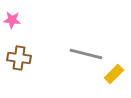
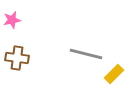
pink star: rotated 18 degrees counterclockwise
brown cross: moved 2 px left
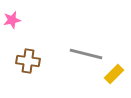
brown cross: moved 11 px right, 3 px down
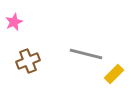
pink star: moved 2 px right, 2 px down; rotated 12 degrees counterclockwise
brown cross: rotated 30 degrees counterclockwise
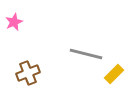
brown cross: moved 12 px down
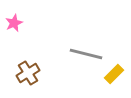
pink star: moved 1 px down
brown cross: rotated 10 degrees counterclockwise
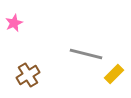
brown cross: moved 2 px down
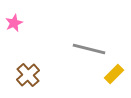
gray line: moved 3 px right, 5 px up
brown cross: rotated 10 degrees counterclockwise
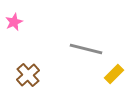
pink star: moved 1 px up
gray line: moved 3 px left
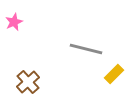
brown cross: moved 7 px down
